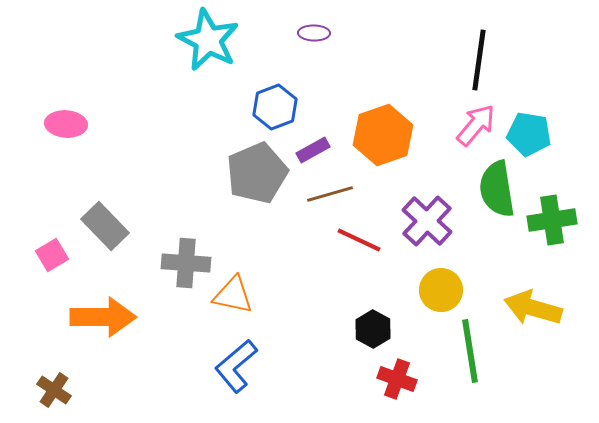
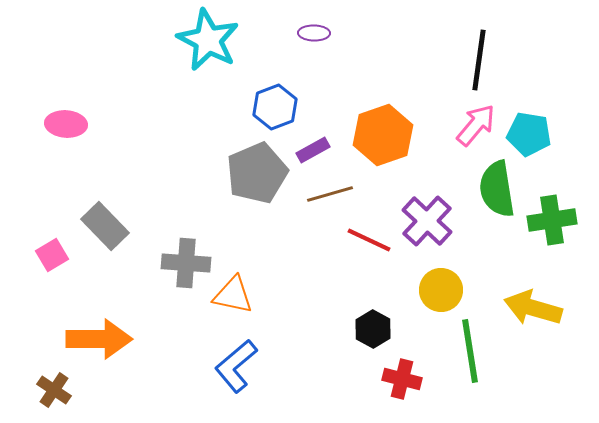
red line: moved 10 px right
orange arrow: moved 4 px left, 22 px down
red cross: moved 5 px right; rotated 6 degrees counterclockwise
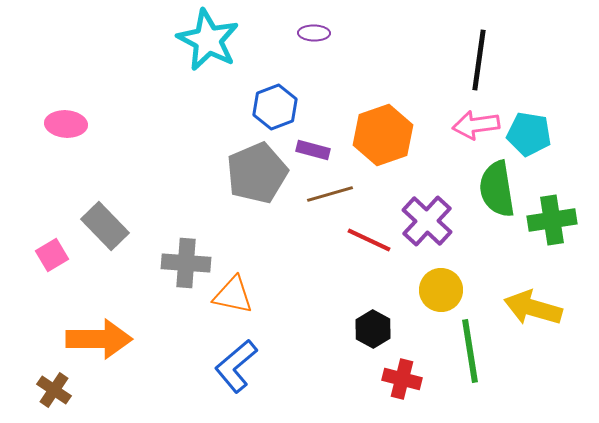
pink arrow: rotated 138 degrees counterclockwise
purple rectangle: rotated 44 degrees clockwise
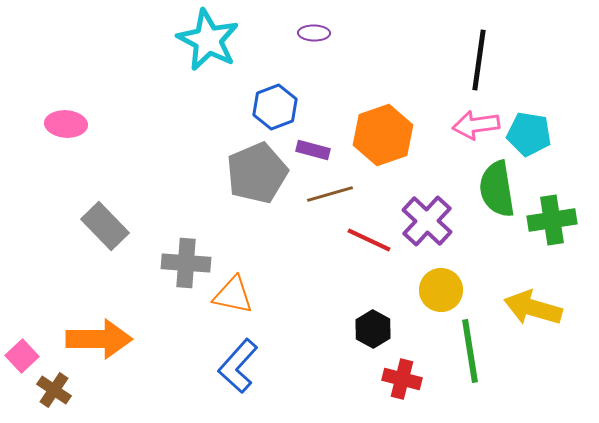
pink square: moved 30 px left, 101 px down; rotated 12 degrees counterclockwise
blue L-shape: moved 2 px right; rotated 8 degrees counterclockwise
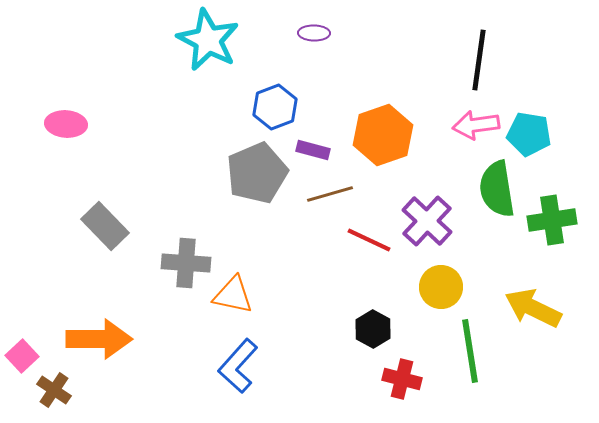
yellow circle: moved 3 px up
yellow arrow: rotated 10 degrees clockwise
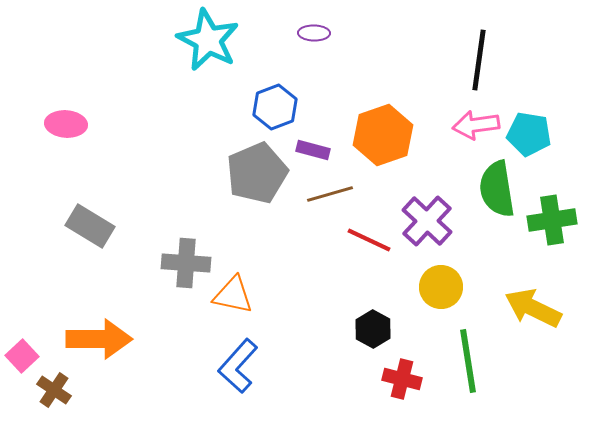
gray rectangle: moved 15 px left; rotated 15 degrees counterclockwise
green line: moved 2 px left, 10 px down
